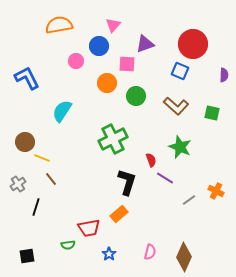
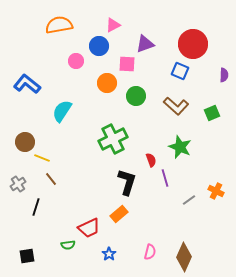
pink triangle: rotated 21 degrees clockwise
blue L-shape: moved 6 px down; rotated 24 degrees counterclockwise
green square: rotated 35 degrees counterclockwise
purple line: rotated 42 degrees clockwise
red trapezoid: rotated 15 degrees counterclockwise
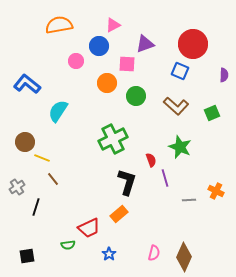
cyan semicircle: moved 4 px left
brown line: moved 2 px right
gray cross: moved 1 px left, 3 px down
gray line: rotated 32 degrees clockwise
pink semicircle: moved 4 px right, 1 px down
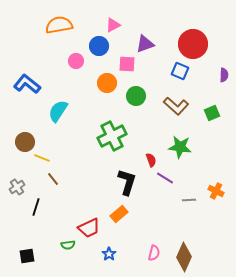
green cross: moved 1 px left, 3 px up
green star: rotated 15 degrees counterclockwise
purple line: rotated 42 degrees counterclockwise
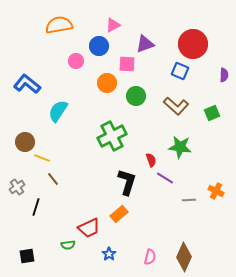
pink semicircle: moved 4 px left, 4 px down
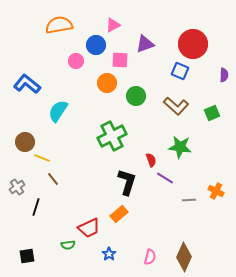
blue circle: moved 3 px left, 1 px up
pink square: moved 7 px left, 4 px up
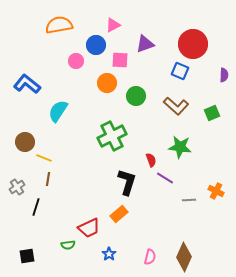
yellow line: moved 2 px right
brown line: moved 5 px left; rotated 48 degrees clockwise
